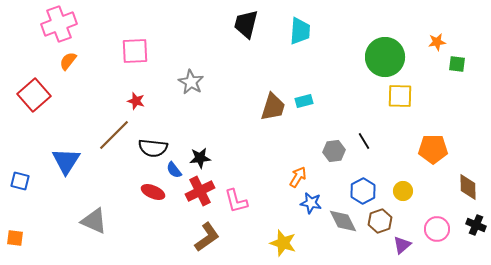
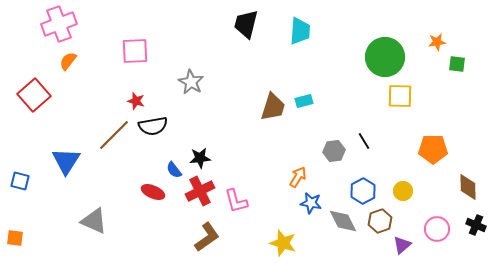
black semicircle: moved 22 px up; rotated 16 degrees counterclockwise
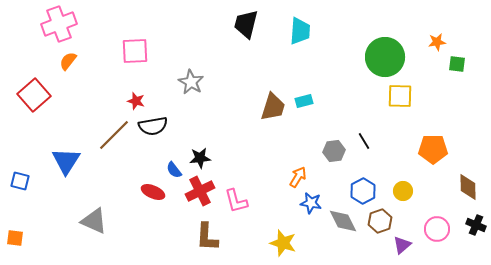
brown L-shape: rotated 128 degrees clockwise
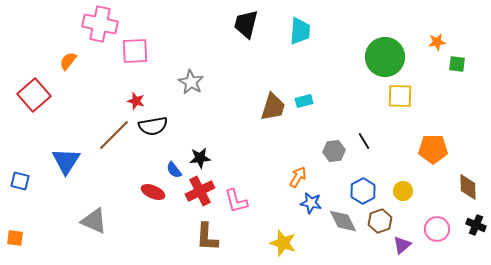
pink cross: moved 41 px right; rotated 32 degrees clockwise
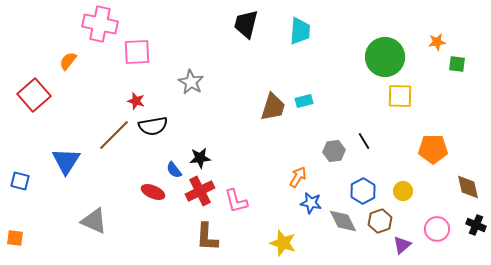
pink square: moved 2 px right, 1 px down
brown diamond: rotated 12 degrees counterclockwise
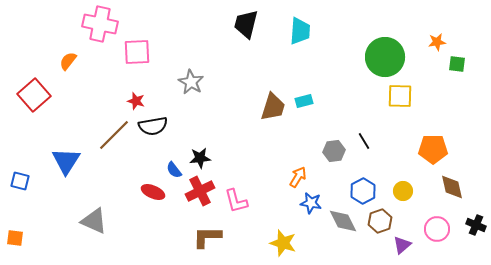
brown diamond: moved 16 px left
brown L-shape: rotated 88 degrees clockwise
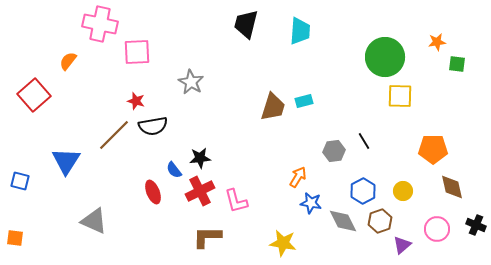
red ellipse: rotated 45 degrees clockwise
yellow star: rotated 8 degrees counterclockwise
